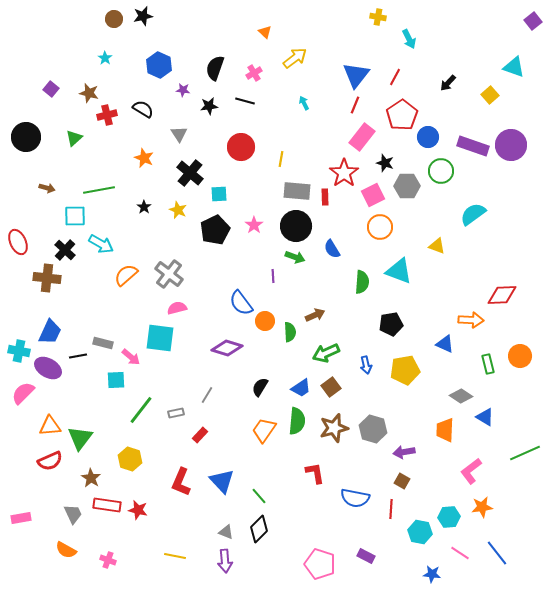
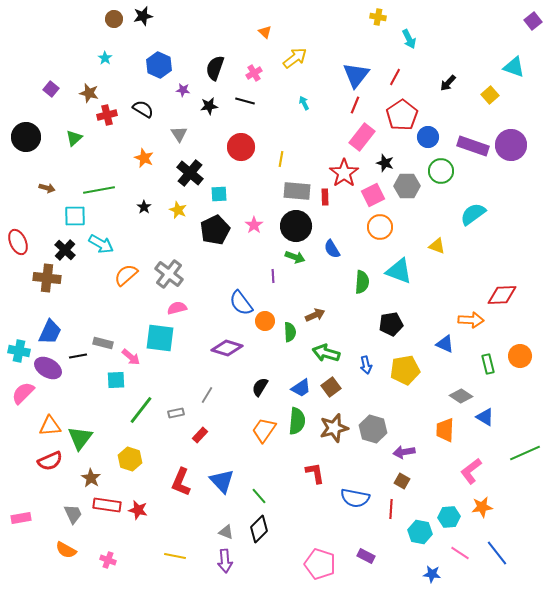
green arrow at (326, 353): rotated 40 degrees clockwise
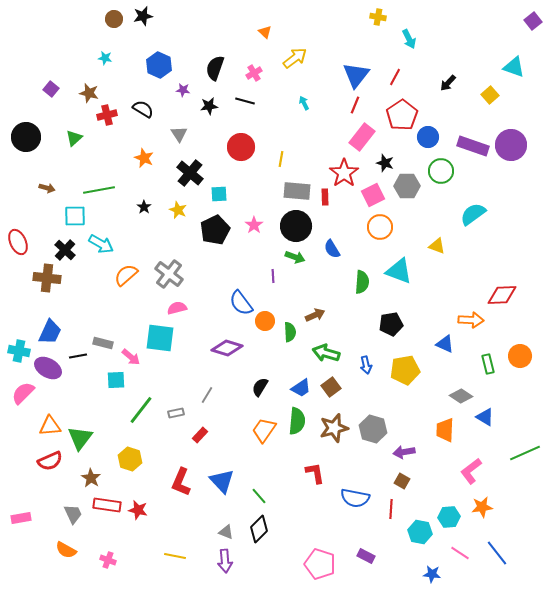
cyan star at (105, 58): rotated 24 degrees counterclockwise
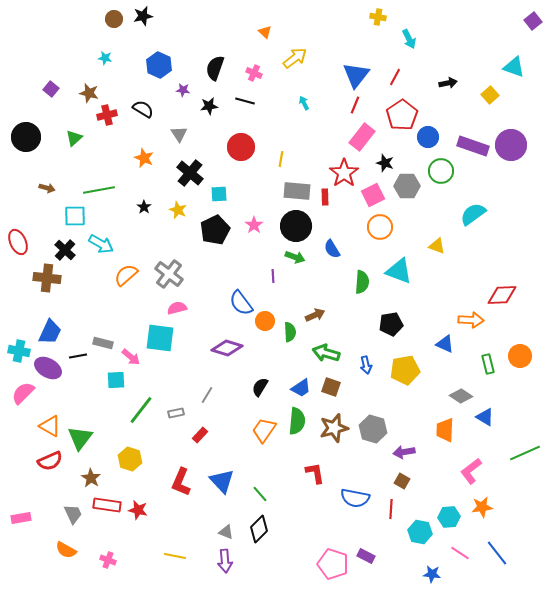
pink cross at (254, 73): rotated 35 degrees counterclockwise
black arrow at (448, 83): rotated 144 degrees counterclockwise
brown square at (331, 387): rotated 36 degrees counterclockwise
orange triangle at (50, 426): rotated 35 degrees clockwise
green line at (259, 496): moved 1 px right, 2 px up
pink pentagon at (320, 564): moved 13 px right
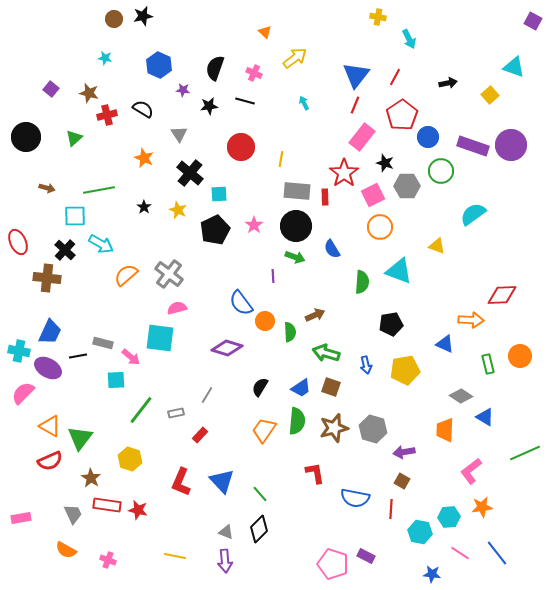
purple square at (533, 21): rotated 24 degrees counterclockwise
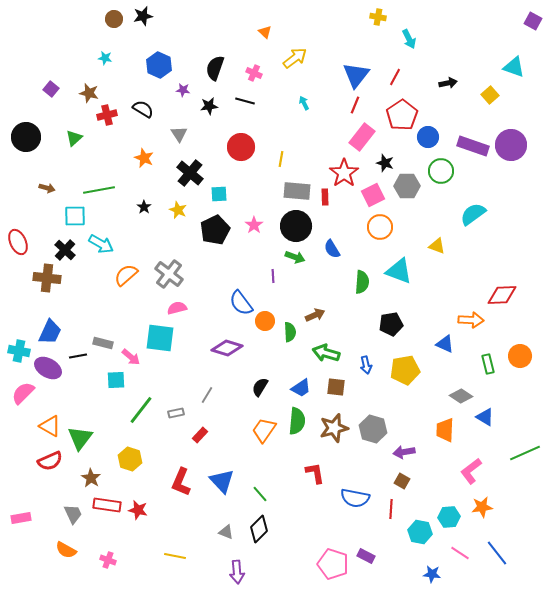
brown square at (331, 387): moved 5 px right; rotated 12 degrees counterclockwise
purple arrow at (225, 561): moved 12 px right, 11 px down
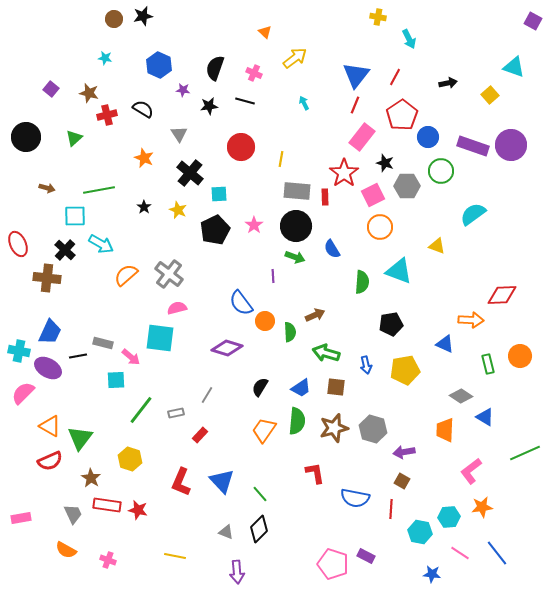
red ellipse at (18, 242): moved 2 px down
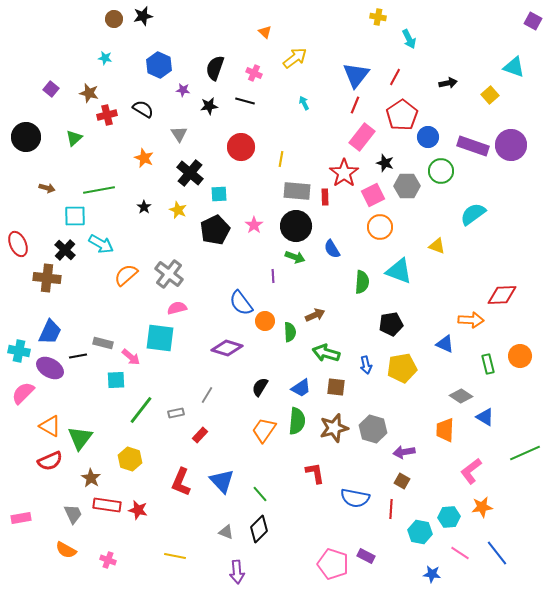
purple ellipse at (48, 368): moved 2 px right
yellow pentagon at (405, 370): moved 3 px left, 2 px up
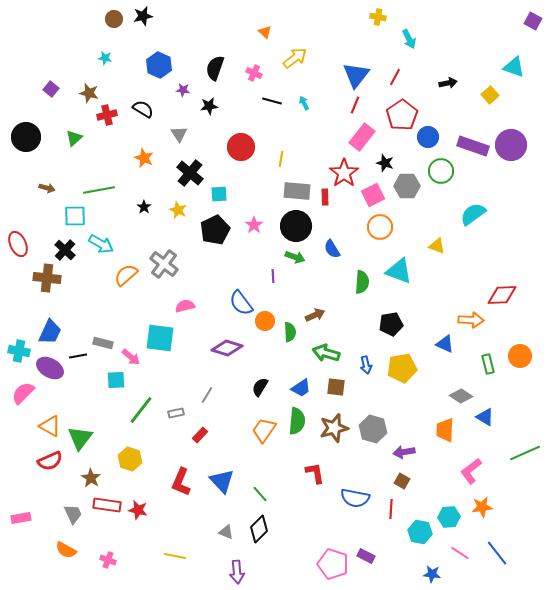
black line at (245, 101): moved 27 px right
gray cross at (169, 274): moved 5 px left, 10 px up
pink semicircle at (177, 308): moved 8 px right, 2 px up
